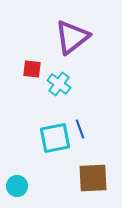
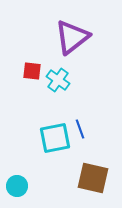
red square: moved 2 px down
cyan cross: moved 1 px left, 4 px up
brown square: rotated 16 degrees clockwise
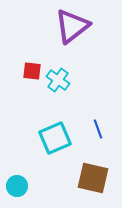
purple triangle: moved 11 px up
blue line: moved 18 px right
cyan square: rotated 12 degrees counterclockwise
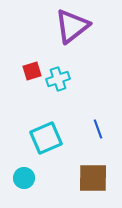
red square: rotated 24 degrees counterclockwise
cyan cross: moved 1 px up; rotated 35 degrees clockwise
cyan square: moved 9 px left
brown square: rotated 12 degrees counterclockwise
cyan circle: moved 7 px right, 8 px up
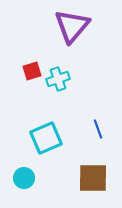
purple triangle: rotated 12 degrees counterclockwise
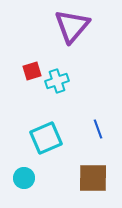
cyan cross: moved 1 px left, 2 px down
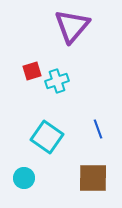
cyan square: moved 1 px right, 1 px up; rotated 32 degrees counterclockwise
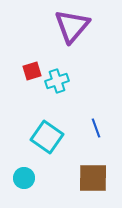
blue line: moved 2 px left, 1 px up
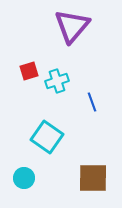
red square: moved 3 px left
blue line: moved 4 px left, 26 px up
